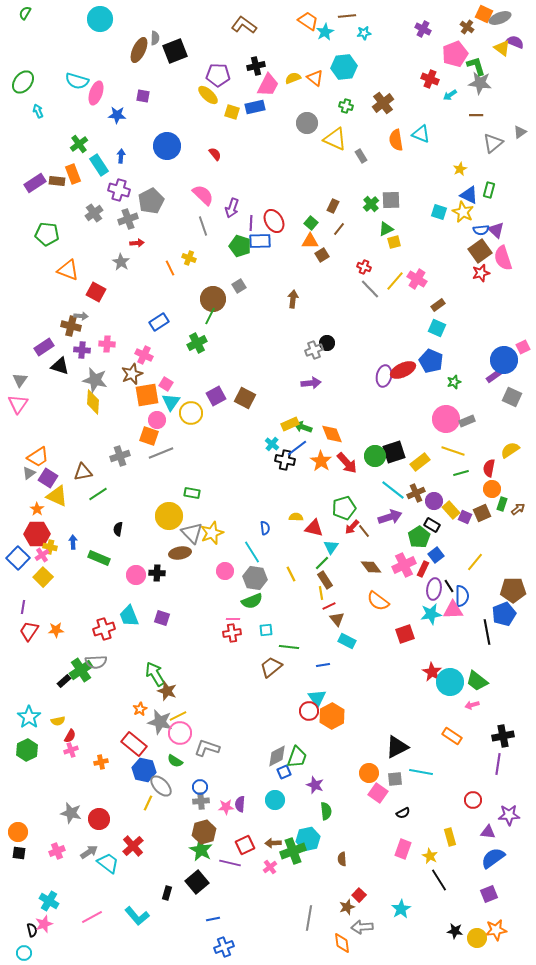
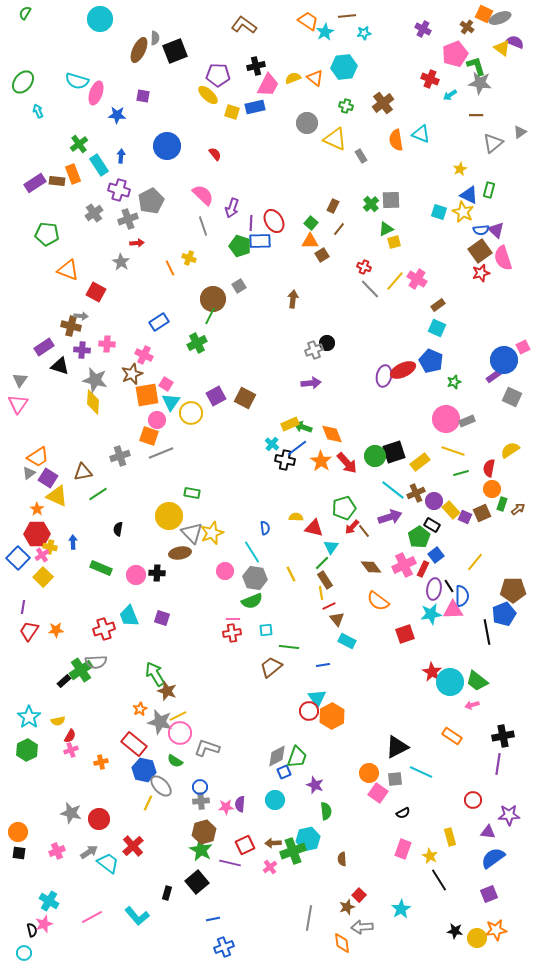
green rectangle at (99, 558): moved 2 px right, 10 px down
cyan line at (421, 772): rotated 15 degrees clockwise
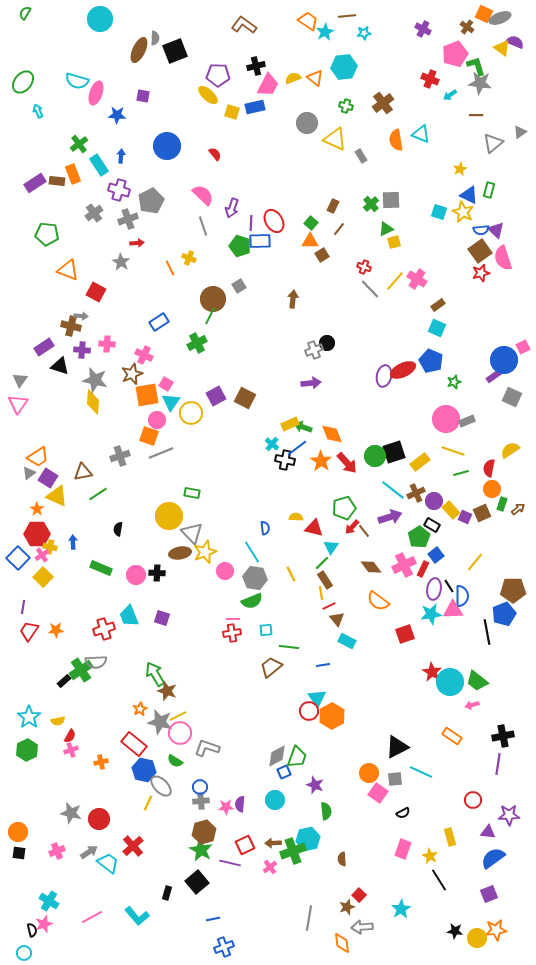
yellow star at (212, 533): moved 7 px left, 19 px down
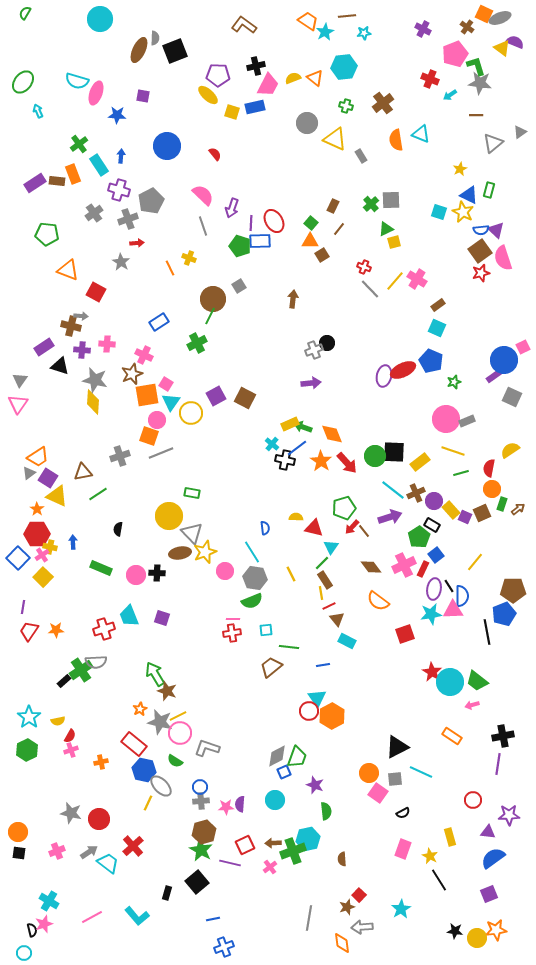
black square at (394, 452): rotated 20 degrees clockwise
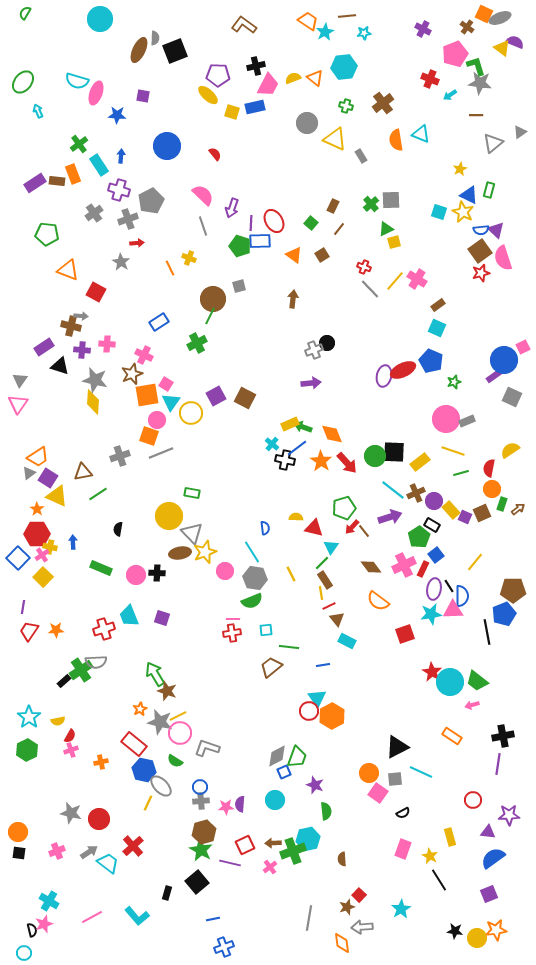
orange triangle at (310, 241): moved 16 px left, 14 px down; rotated 36 degrees clockwise
gray square at (239, 286): rotated 16 degrees clockwise
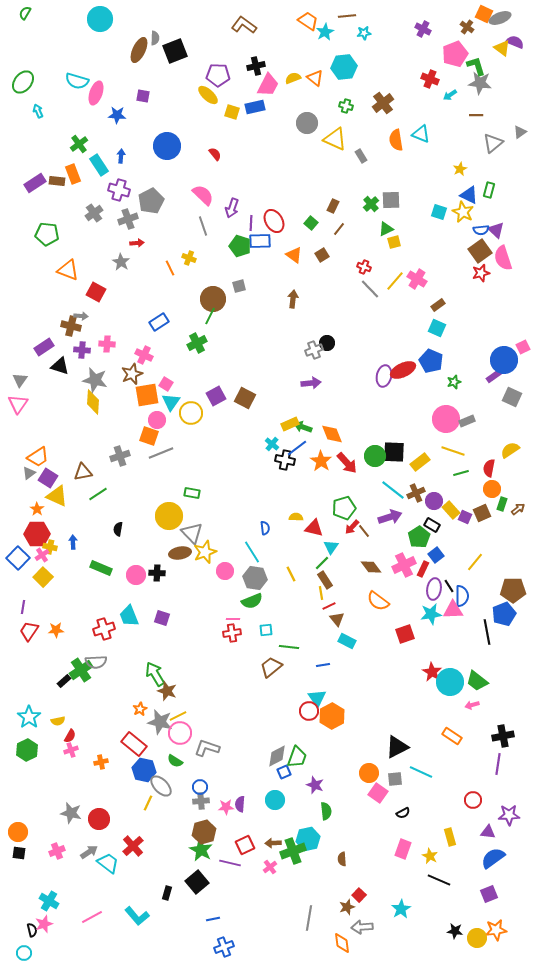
black line at (439, 880): rotated 35 degrees counterclockwise
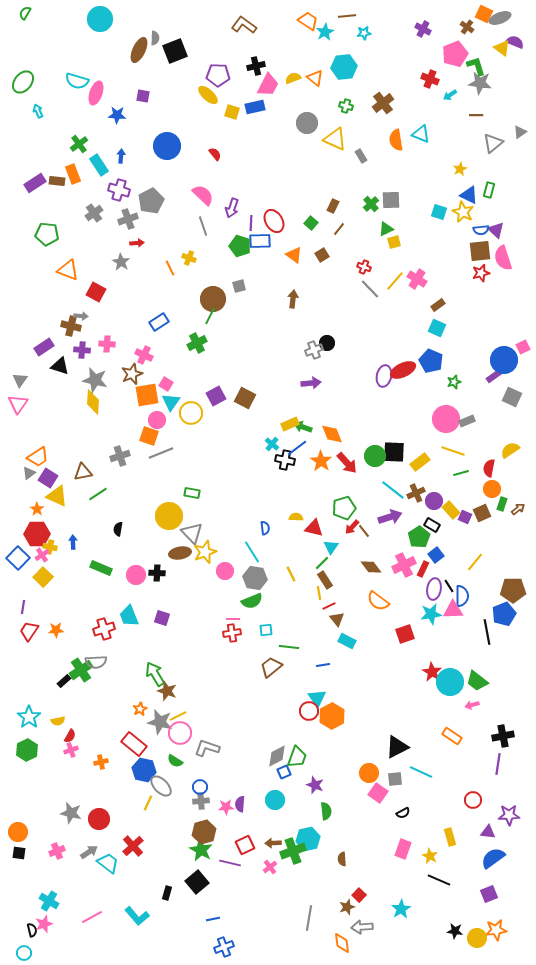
brown square at (480, 251): rotated 30 degrees clockwise
yellow line at (321, 593): moved 2 px left
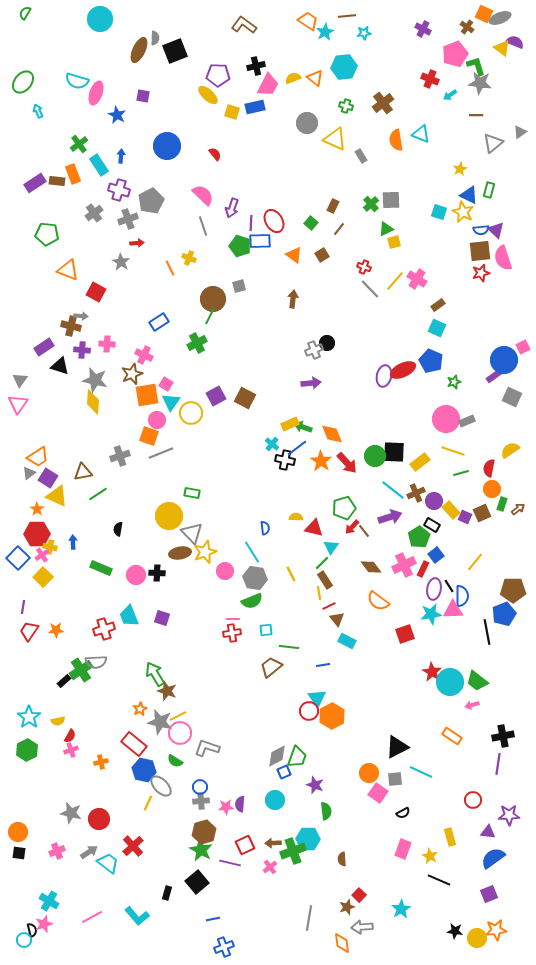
blue star at (117, 115): rotated 24 degrees clockwise
cyan hexagon at (308, 839): rotated 15 degrees clockwise
cyan circle at (24, 953): moved 13 px up
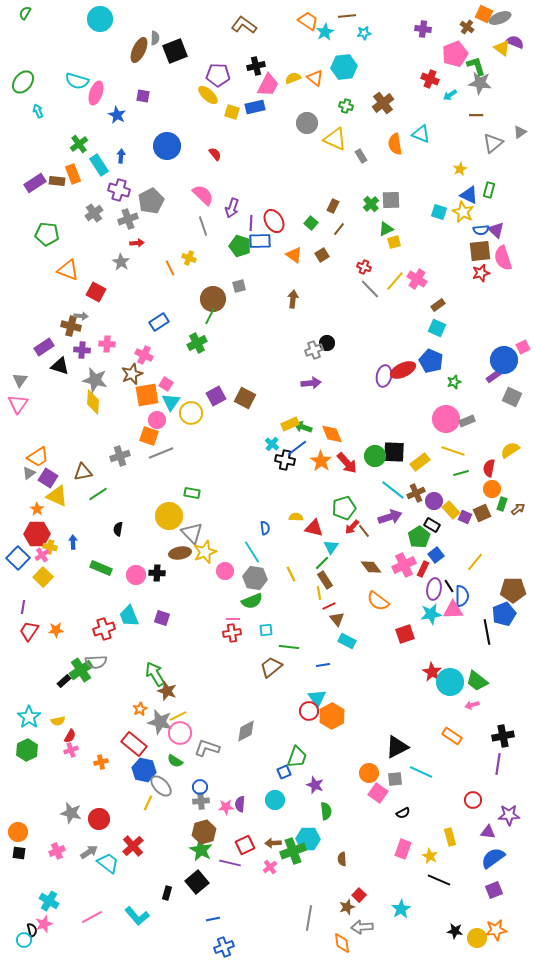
purple cross at (423, 29): rotated 21 degrees counterclockwise
orange semicircle at (396, 140): moved 1 px left, 4 px down
gray diamond at (277, 756): moved 31 px left, 25 px up
purple square at (489, 894): moved 5 px right, 4 px up
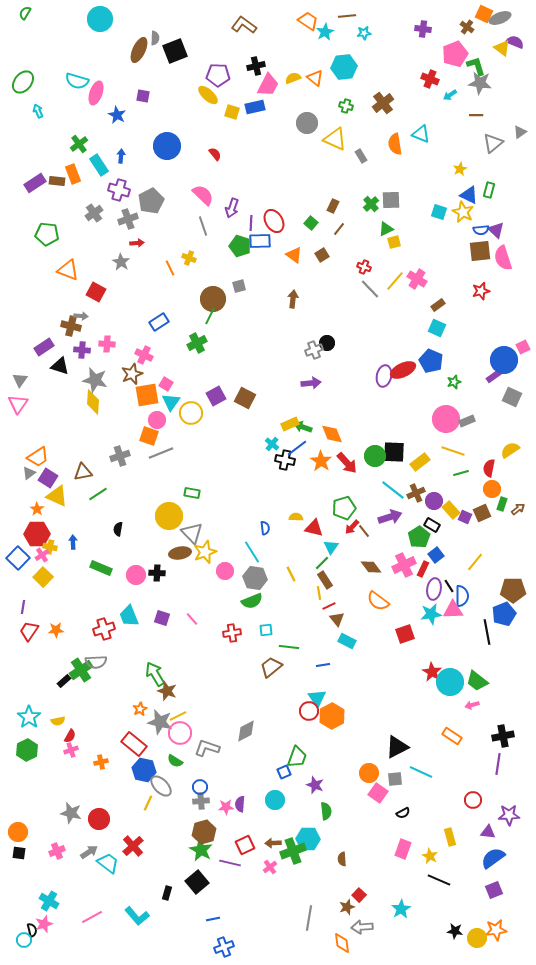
red star at (481, 273): moved 18 px down
pink line at (233, 619): moved 41 px left; rotated 48 degrees clockwise
